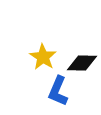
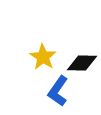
blue L-shape: rotated 12 degrees clockwise
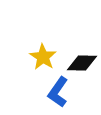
blue L-shape: moved 1 px down
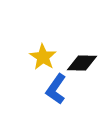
blue L-shape: moved 2 px left, 3 px up
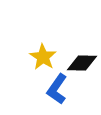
blue L-shape: moved 1 px right
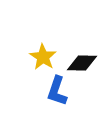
blue L-shape: moved 2 px down; rotated 16 degrees counterclockwise
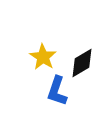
black diamond: rotated 32 degrees counterclockwise
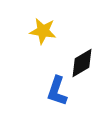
yellow star: moved 26 px up; rotated 24 degrees counterclockwise
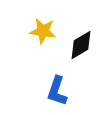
black diamond: moved 1 px left, 18 px up
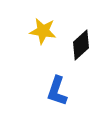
black diamond: rotated 12 degrees counterclockwise
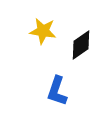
black diamond: rotated 8 degrees clockwise
